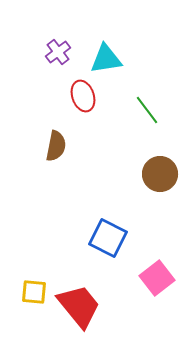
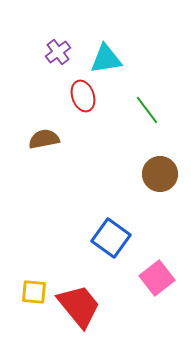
brown semicircle: moved 12 px left, 7 px up; rotated 112 degrees counterclockwise
blue square: moved 3 px right; rotated 9 degrees clockwise
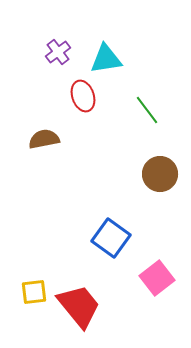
yellow square: rotated 12 degrees counterclockwise
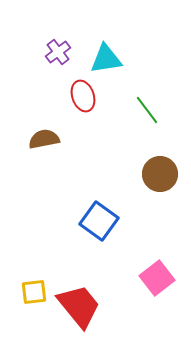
blue square: moved 12 px left, 17 px up
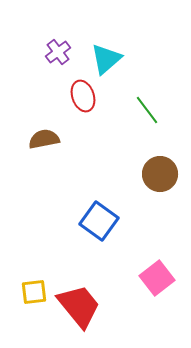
cyan triangle: rotated 32 degrees counterclockwise
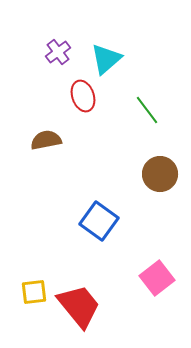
brown semicircle: moved 2 px right, 1 px down
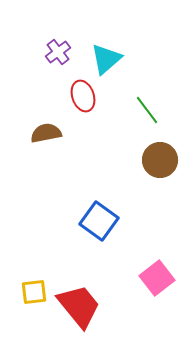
brown semicircle: moved 7 px up
brown circle: moved 14 px up
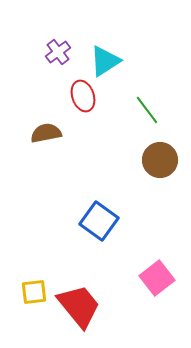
cyan triangle: moved 1 px left, 2 px down; rotated 8 degrees clockwise
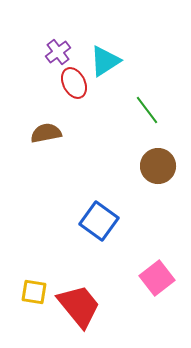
red ellipse: moved 9 px left, 13 px up; rotated 8 degrees counterclockwise
brown circle: moved 2 px left, 6 px down
yellow square: rotated 16 degrees clockwise
